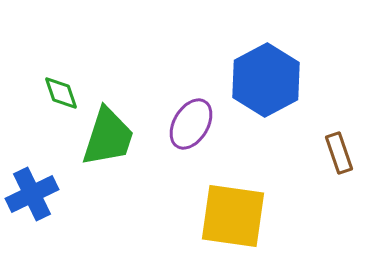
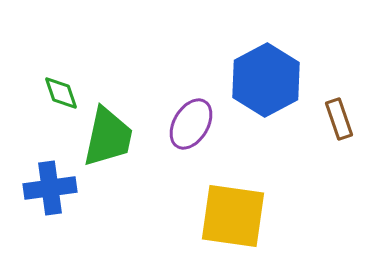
green trapezoid: rotated 6 degrees counterclockwise
brown rectangle: moved 34 px up
blue cross: moved 18 px right, 6 px up; rotated 18 degrees clockwise
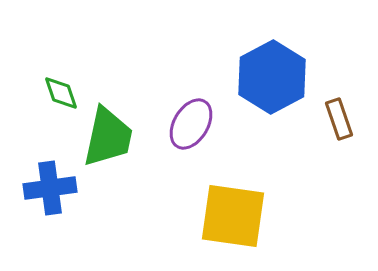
blue hexagon: moved 6 px right, 3 px up
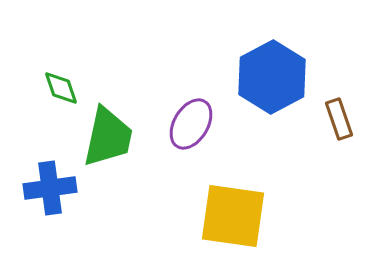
green diamond: moved 5 px up
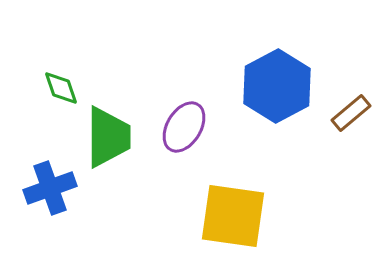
blue hexagon: moved 5 px right, 9 px down
brown rectangle: moved 12 px right, 6 px up; rotated 69 degrees clockwise
purple ellipse: moved 7 px left, 3 px down
green trapezoid: rotated 12 degrees counterclockwise
blue cross: rotated 12 degrees counterclockwise
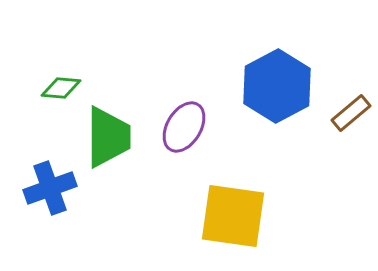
green diamond: rotated 66 degrees counterclockwise
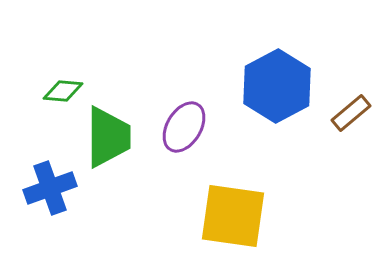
green diamond: moved 2 px right, 3 px down
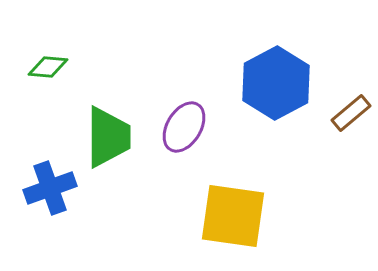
blue hexagon: moved 1 px left, 3 px up
green diamond: moved 15 px left, 24 px up
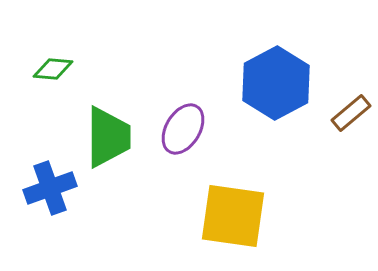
green diamond: moved 5 px right, 2 px down
purple ellipse: moved 1 px left, 2 px down
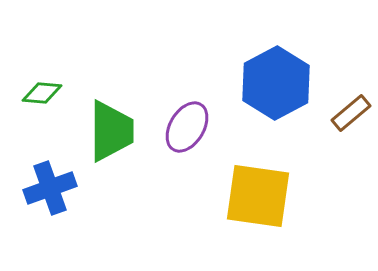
green diamond: moved 11 px left, 24 px down
purple ellipse: moved 4 px right, 2 px up
green trapezoid: moved 3 px right, 6 px up
yellow square: moved 25 px right, 20 px up
